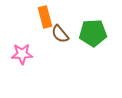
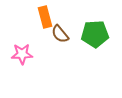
green pentagon: moved 2 px right, 1 px down
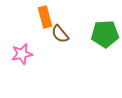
green pentagon: moved 10 px right
pink star: rotated 10 degrees counterclockwise
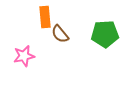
orange rectangle: rotated 10 degrees clockwise
pink star: moved 2 px right, 2 px down
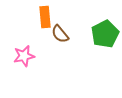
green pentagon: rotated 24 degrees counterclockwise
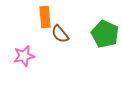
green pentagon: rotated 20 degrees counterclockwise
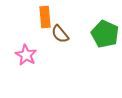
pink star: moved 2 px right, 1 px up; rotated 30 degrees counterclockwise
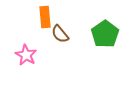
green pentagon: rotated 12 degrees clockwise
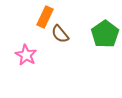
orange rectangle: rotated 30 degrees clockwise
